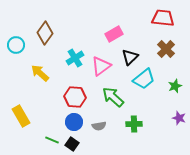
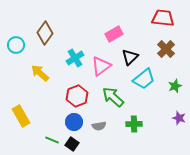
red hexagon: moved 2 px right, 1 px up; rotated 25 degrees counterclockwise
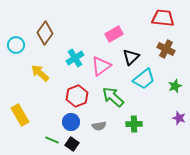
brown cross: rotated 18 degrees counterclockwise
black triangle: moved 1 px right
yellow rectangle: moved 1 px left, 1 px up
blue circle: moved 3 px left
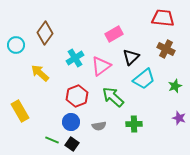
yellow rectangle: moved 4 px up
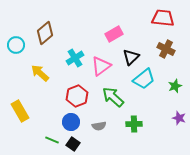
brown diamond: rotated 15 degrees clockwise
black square: moved 1 px right
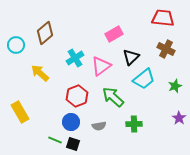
yellow rectangle: moved 1 px down
purple star: rotated 16 degrees clockwise
green line: moved 3 px right
black square: rotated 16 degrees counterclockwise
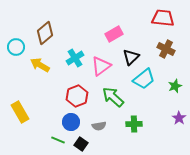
cyan circle: moved 2 px down
yellow arrow: moved 8 px up; rotated 12 degrees counterclockwise
green line: moved 3 px right
black square: moved 8 px right; rotated 16 degrees clockwise
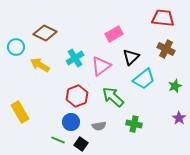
brown diamond: rotated 65 degrees clockwise
green cross: rotated 14 degrees clockwise
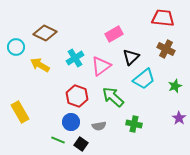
red hexagon: rotated 20 degrees counterclockwise
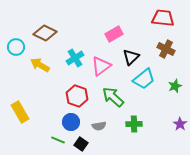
purple star: moved 1 px right, 6 px down
green cross: rotated 14 degrees counterclockwise
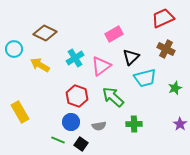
red trapezoid: rotated 30 degrees counterclockwise
cyan circle: moved 2 px left, 2 px down
cyan trapezoid: moved 1 px right, 1 px up; rotated 25 degrees clockwise
green star: moved 2 px down
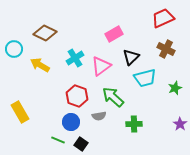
gray semicircle: moved 10 px up
